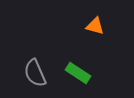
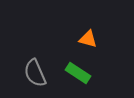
orange triangle: moved 7 px left, 13 px down
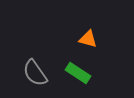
gray semicircle: rotated 12 degrees counterclockwise
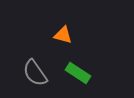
orange triangle: moved 25 px left, 4 px up
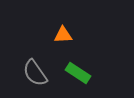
orange triangle: rotated 18 degrees counterclockwise
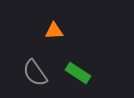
orange triangle: moved 9 px left, 4 px up
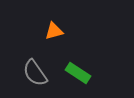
orange triangle: rotated 12 degrees counterclockwise
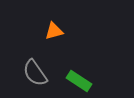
green rectangle: moved 1 px right, 8 px down
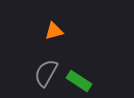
gray semicircle: moved 11 px right; rotated 64 degrees clockwise
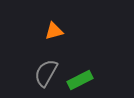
green rectangle: moved 1 px right, 1 px up; rotated 60 degrees counterclockwise
